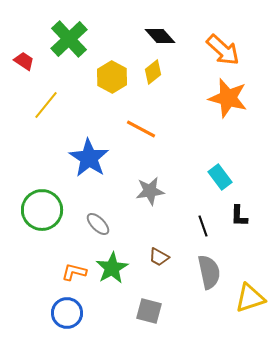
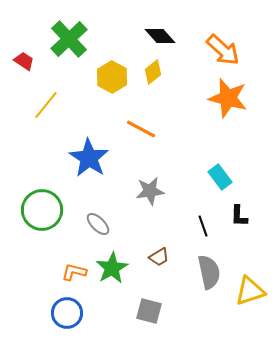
brown trapezoid: rotated 60 degrees counterclockwise
yellow triangle: moved 7 px up
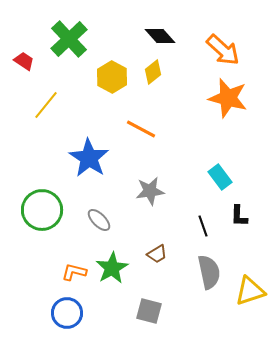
gray ellipse: moved 1 px right, 4 px up
brown trapezoid: moved 2 px left, 3 px up
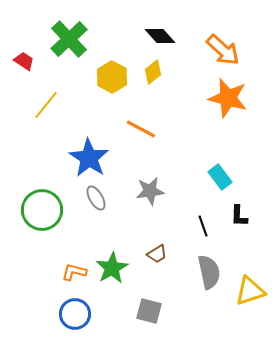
gray ellipse: moved 3 px left, 22 px up; rotated 15 degrees clockwise
blue circle: moved 8 px right, 1 px down
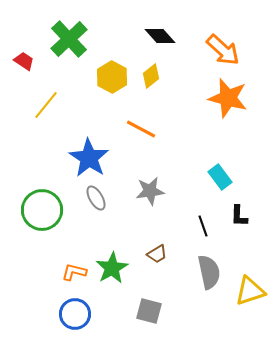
yellow diamond: moved 2 px left, 4 px down
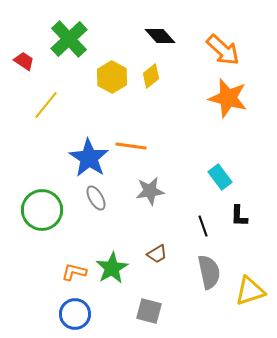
orange line: moved 10 px left, 17 px down; rotated 20 degrees counterclockwise
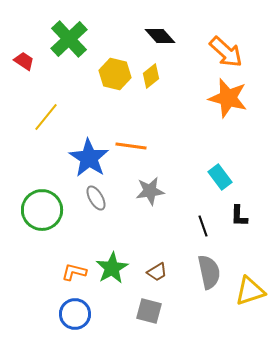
orange arrow: moved 3 px right, 2 px down
yellow hexagon: moved 3 px right, 3 px up; rotated 16 degrees counterclockwise
yellow line: moved 12 px down
brown trapezoid: moved 18 px down
